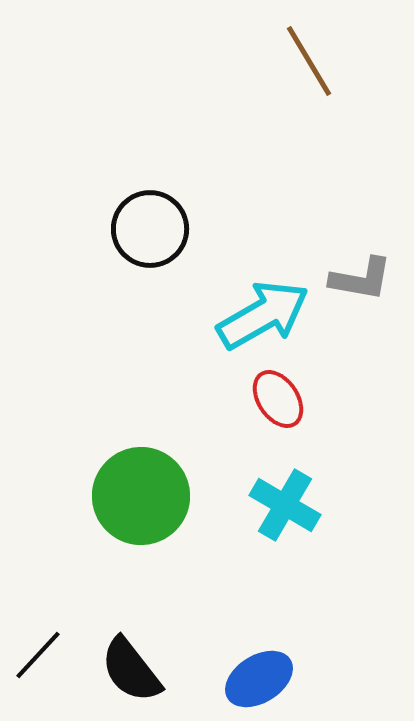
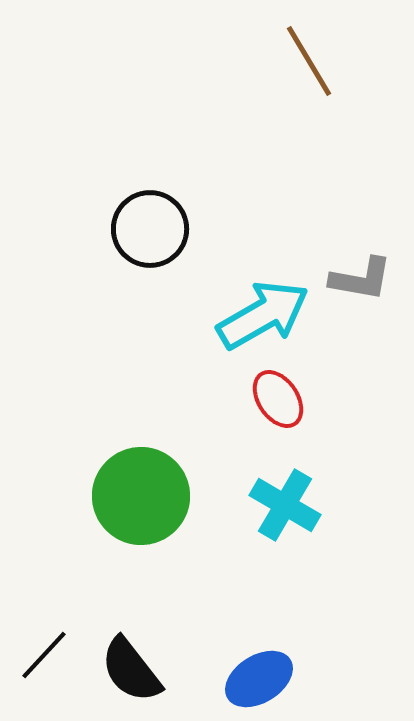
black line: moved 6 px right
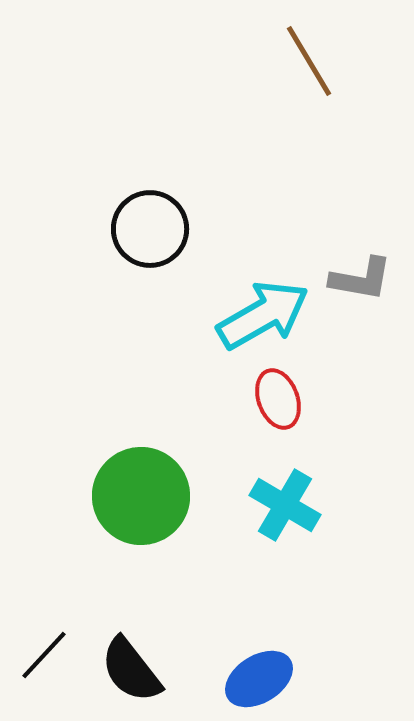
red ellipse: rotated 14 degrees clockwise
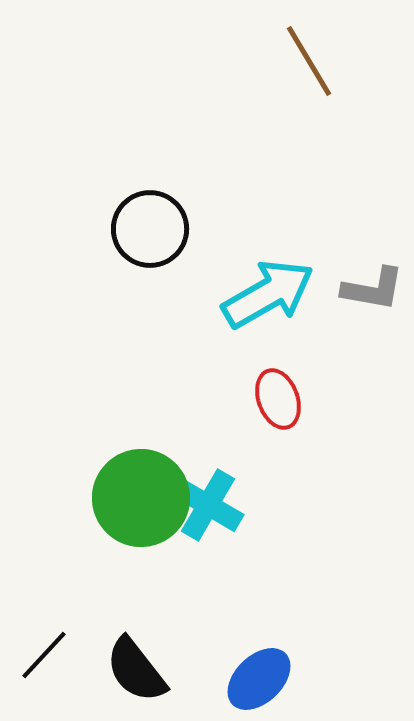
gray L-shape: moved 12 px right, 10 px down
cyan arrow: moved 5 px right, 21 px up
green circle: moved 2 px down
cyan cross: moved 77 px left
black semicircle: moved 5 px right
blue ellipse: rotated 12 degrees counterclockwise
